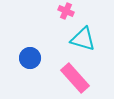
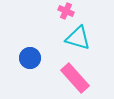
cyan triangle: moved 5 px left, 1 px up
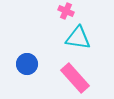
cyan triangle: rotated 8 degrees counterclockwise
blue circle: moved 3 px left, 6 px down
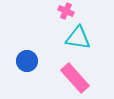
blue circle: moved 3 px up
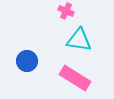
cyan triangle: moved 1 px right, 2 px down
pink rectangle: rotated 16 degrees counterclockwise
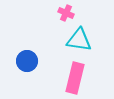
pink cross: moved 2 px down
pink rectangle: rotated 72 degrees clockwise
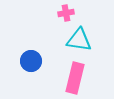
pink cross: rotated 35 degrees counterclockwise
blue circle: moved 4 px right
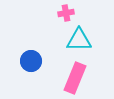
cyan triangle: rotated 8 degrees counterclockwise
pink rectangle: rotated 8 degrees clockwise
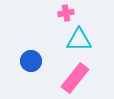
pink rectangle: rotated 16 degrees clockwise
